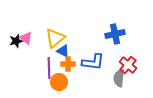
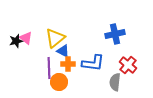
blue L-shape: moved 1 px down
gray semicircle: moved 4 px left, 4 px down
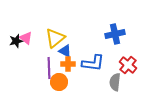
blue triangle: moved 2 px right
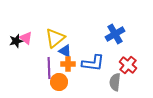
blue cross: rotated 18 degrees counterclockwise
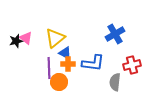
blue triangle: moved 2 px down
red cross: moved 4 px right; rotated 36 degrees clockwise
